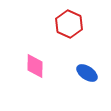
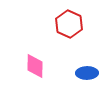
blue ellipse: rotated 35 degrees counterclockwise
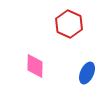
blue ellipse: rotated 65 degrees counterclockwise
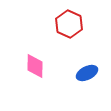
blue ellipse: rotated 40 degrees clockwise
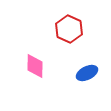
red hexagon: moved 5 px down
